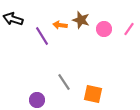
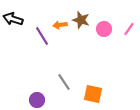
orange arrow: rotated 16 degrees counterclockwise
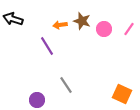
brown star: moved 1 px right, 1 px down
purple line: moved 5 px right, 10 px down
gray line: moved 2 px right, 3 px down
orange square: moved 29 px right; rotated 12 degrees clockwise
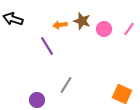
gray line: rotated 66 degrees clockwise
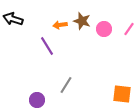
orange square: rotated 18 degrees counterclockwise
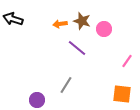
orange arrow: moved 1 px up
pink line: moved 2 px left, 32 px down
purple line: moved 30 px right, 2 px down; rotated 18 degrees counterclockwise
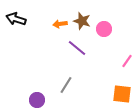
black arrow: moved 3 px right
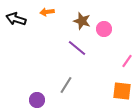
orange arrow: moved 13 px left, 12 px up
orange square: moved 3 px up
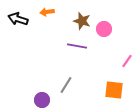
black arrow: moved 2 px right
purple line: moved 2 px up; rotated 30 degrees counterclockwise
orange square: moved 8 px left, 1 px up
purple circle: moved 5 px right
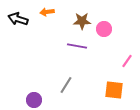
brown star: rotated 18 degrees counterclockwise
purple circle: moved 8 px left
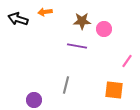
orange arrow: moved 2 px left
gray line: rotated 18 degrees counterclockwise
